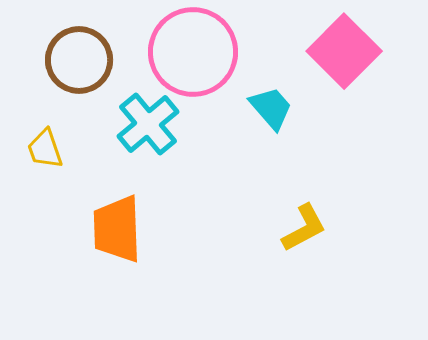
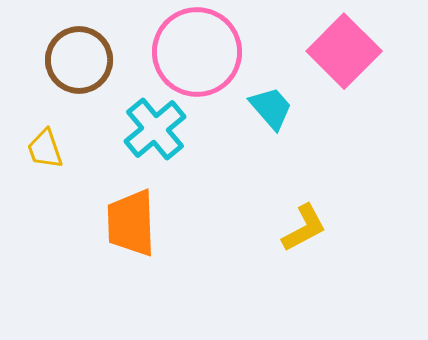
pink circle: moved 4 px right
cyan cross: moved 7 px right, 5 px down
orange trapezoid: moved 14 px right, 6 px up
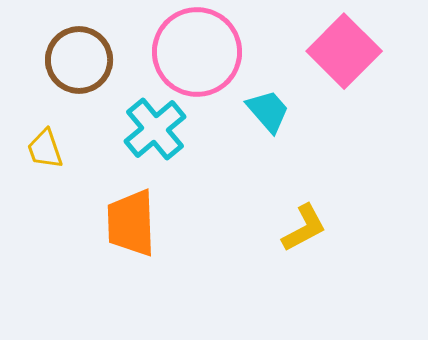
cyan trapezoid: moved 3 px left, 3 px down
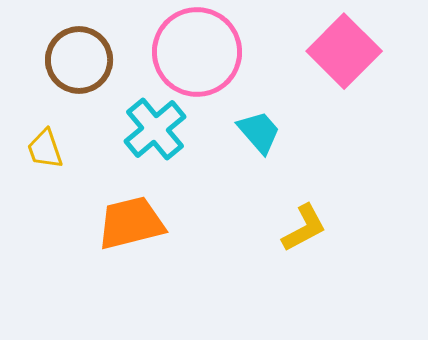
cyan trapezoid: moved 9 px left, 21 px down
orange trapezoid: rotated 78 degrees clockwise
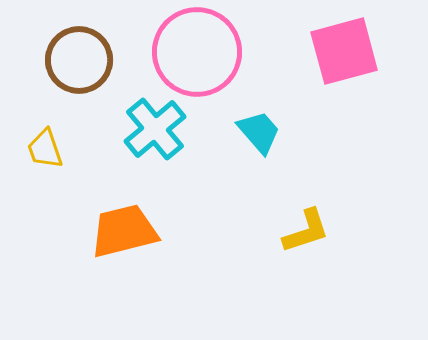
pink square: rotated 30 degrees clockwise
orange trapezoid: moved 7 px left, 8 px down
yellow L-shape: moved 2 px right, 3 px down; rotated 10 degrees clockwise
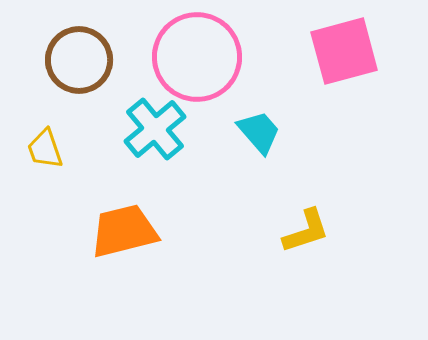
pink circle: moved 5 px down
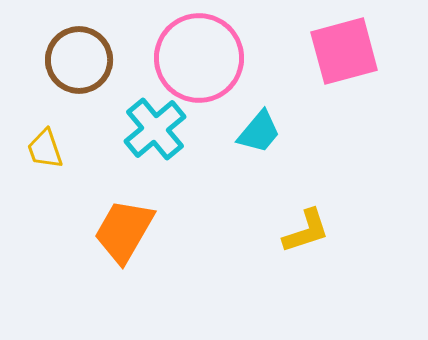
pink circle: moved 2 px right, 1 px down
cyan trapezoid: rotated 81 degrees clockwise
orange trapezoid: rotated 46 degrees counterclockwise
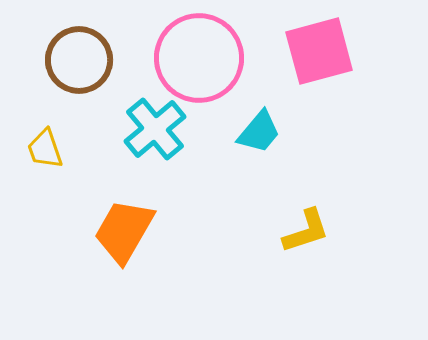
pink square: moved 25 px left
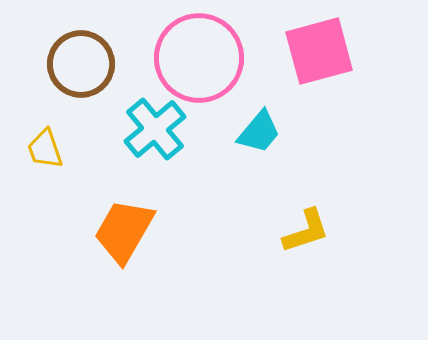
brown circle: moved 2 px right, 4 px down
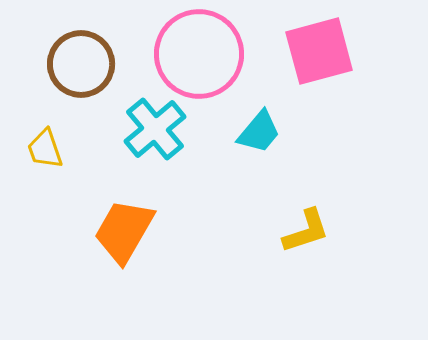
pink circle: moved 4 px up
